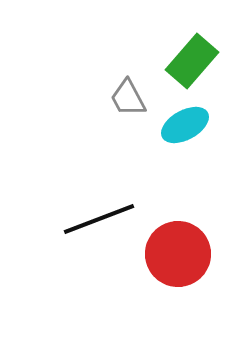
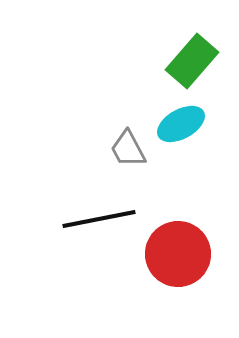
gray trapezoid: moved 51 px down
cyan ellipse: moved 4 px left, 1 px up
black line: rotated 10 degrees clockwise
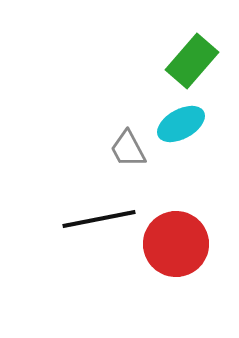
red circle: moved 2 px left, 10 px up
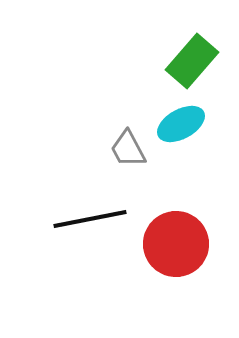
black line: moved 9 px left
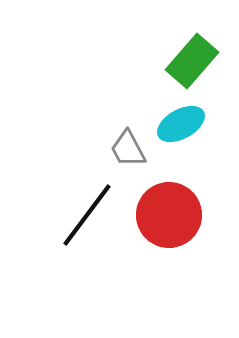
black line: moved 3 px left, 4 px up; rotated 42 degrees counterclockwise
red circle: moved 7 px left, 29 px up
